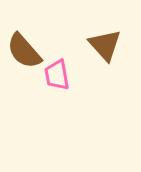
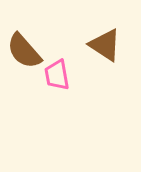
brown triangle: rotated 15 degrees counterclockwise
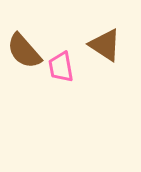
pink trapezoid: moved 4 px right, 8 px up
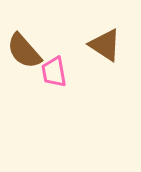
pink trapezoid: moved 7 px left, 5 px down
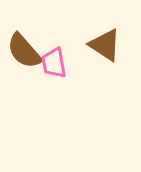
pink trapezoid: moved 9 px up
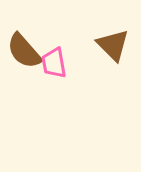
brown triangle: moved 8 px right; rotated 12 degrees clockwise
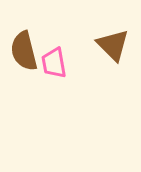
brown semicircle: rotated 27 degrees clockwise
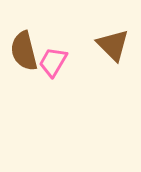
pink trapezoid: moved 1 px left, 1 px up; rotated 40 degrees clockwise
